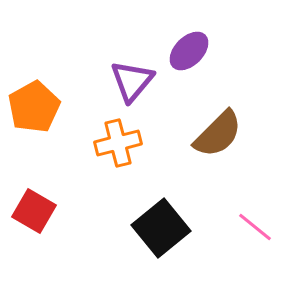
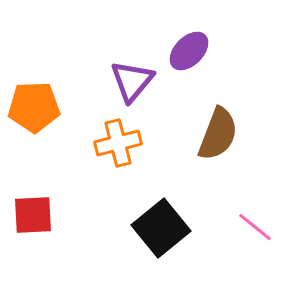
orange pentagon: rotated 27 degrees clockwise
brown semicircle: rotated 24 degrees counterclockwise
red square: moved 1 px left, 4 px down; rotated 33 degrees counterclockwise
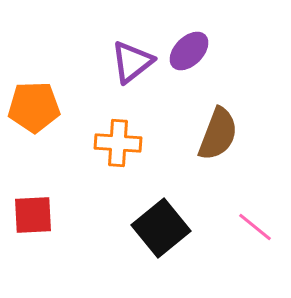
purple triangle: moved 19 px up; rotated 12 degrees clockwise
orange cross: rotated 18 degrees clockwise
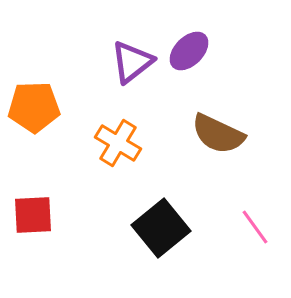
brown semicircle: rotated 94 degrees clockwise
orange cross: rotated 27 degrees clockwise
pink line: rotated 15 degrees clockwise
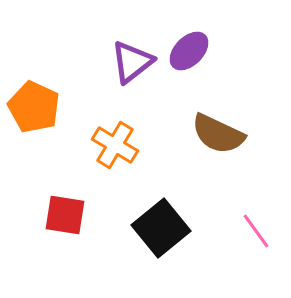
orange pentagon: rotated 27 degrees clockwise
orange cross: moved 3 px left, 2 px down
red square: moved 32 px right; rotated 12 degrees clockwise
pink line: moved 1 px right, 4 px down
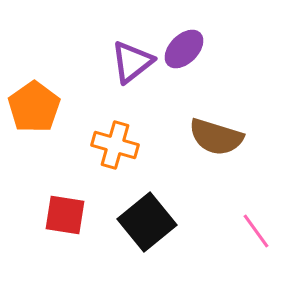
purple ellipse: moved 5 px left, 2 px up
orange pentagon: rotated 12 degrees clockwise
brown semicircle: moved 2 px left, 3 px down; rotated 8 degrees counterclockwise
orange cross: rotated 15 degrees counterclockwise
black square: moved 14 px left, 6 px up
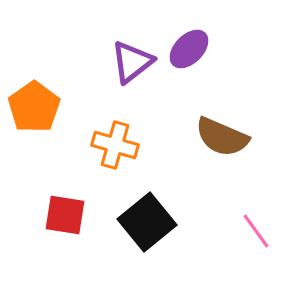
purple ellipse: moved 5 px right
brown semicircle: moved 6 px right; rotated 6 degrees clockwise
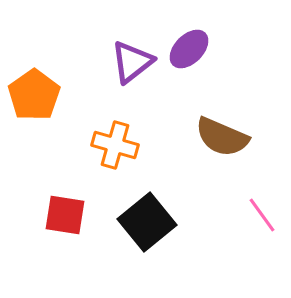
orange pentagon: moved 12 px up
pink line: moved 6 px right, 16 px up
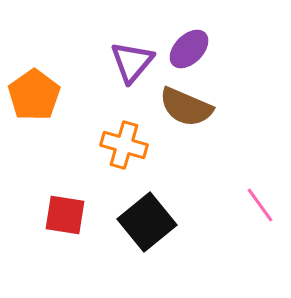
purple triangle: rotated 12 degrees counterclockwise
brown semicircle: moved 36 px left, 30 px up
orange cross: moved 9 px right
pink line: moved 2 px left, 10 px up
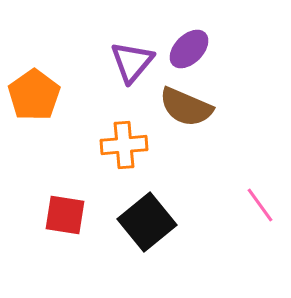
orange cross: rotated 21 degrees counterclockwise
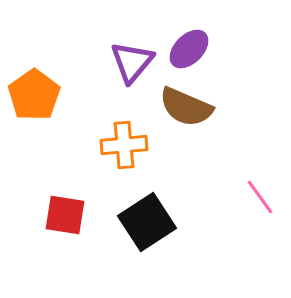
pink line: moved 8 px up
black square: rotated 6 degrees clockwise
